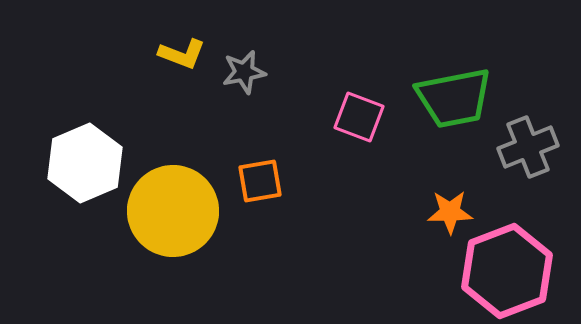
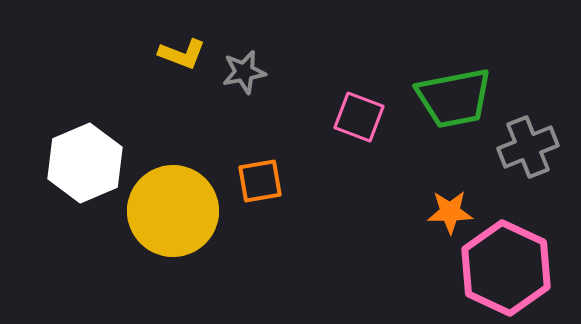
pink hexagon: moved 1 px left, 3 px up; rotated 14 degrees counterclockwise
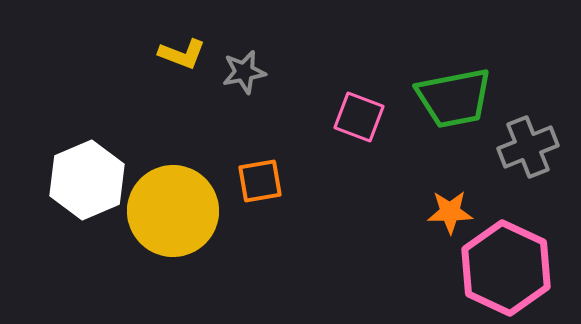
white hexagon: moved 2 px right, 17 px down
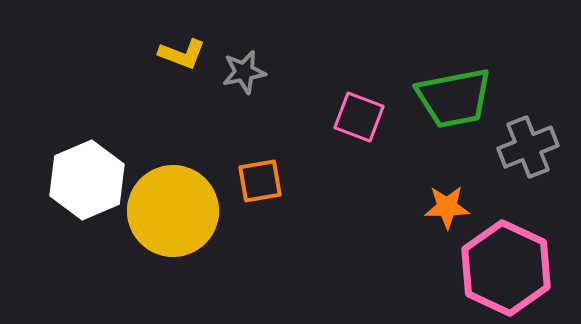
orange star: moved 3 px left, 5 px up
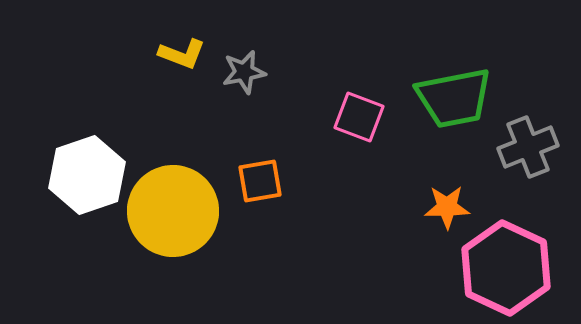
white hexagon: moved 5 px up; rotated 4 degrees clockwise
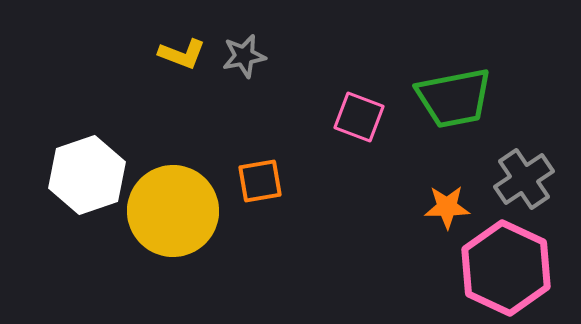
gray star: moved 16 px up
gray cross: moved 4 px left, 32 px down; rotated 12 degrees counterclockwise
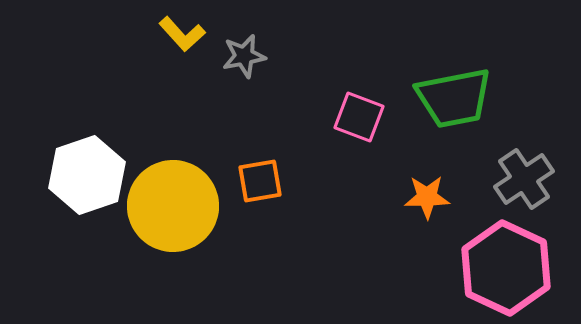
yellow L-shape: moved 20 px up; rotated 27 degrees clockwise
orange star: moved 20 px left, 10 px up
yellow circle: moved 5 px up
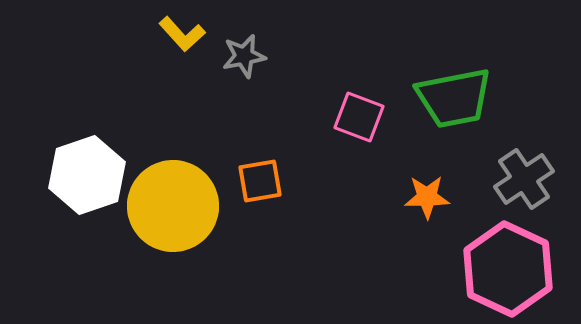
pink hexagon: moved 2 px right, 1 px down
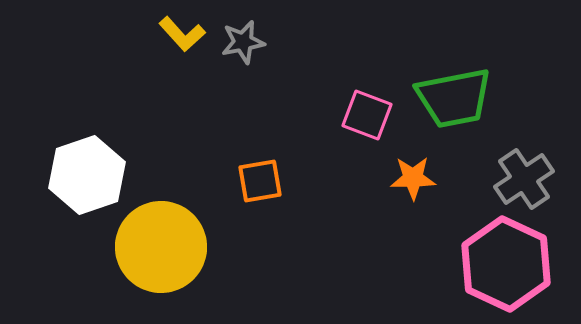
gray star: moved 1 px left, 14 px up
pink square: moved 8 px right, 2 px up
orange star: moved 14 px left, 19 px up
yellow circle: moved 12 px left, 41 px down
pink hexagon: moved 2 px left, 5 px up
